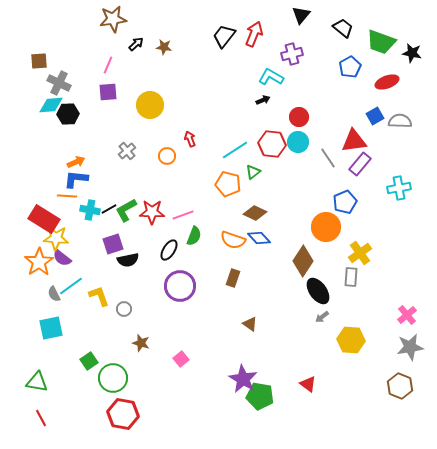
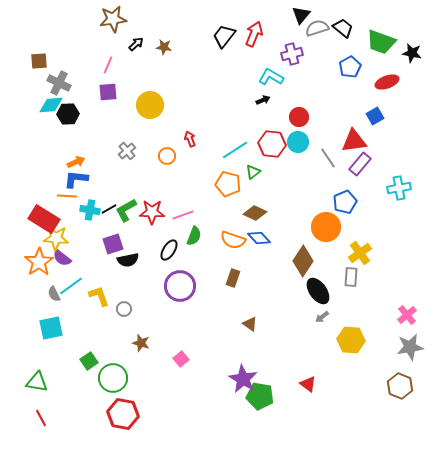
gray semicircle at (400, 121): moved 83 px left, 93 px up; rotated 20 degrees counterclockwise
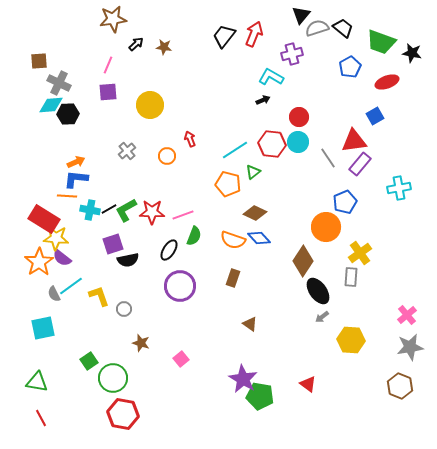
cyan square at (51, 328): moved 8 px left
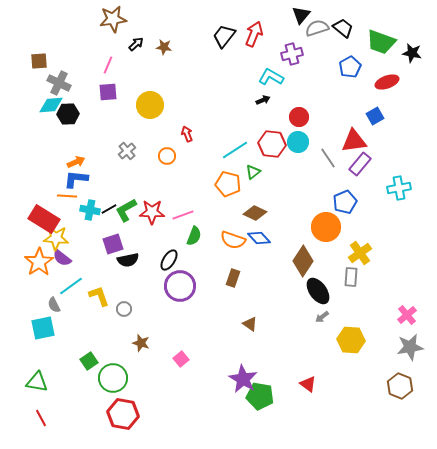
red arrow at (190, 139): moved 3 px left, 5 px up
black ellipse at (169, 250): moved 10 px down
gray semicircle at (54, 294): moved 11 px down
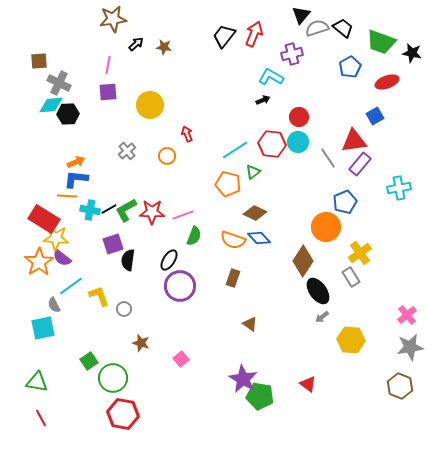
pink line at (108, 65): rotated 12 degrees counterclockwise
black semicircle at (128, 260): rotated 110 degrees clockwise
gray rectangle at (351, 277): rotated 36 degrees counterclockwise
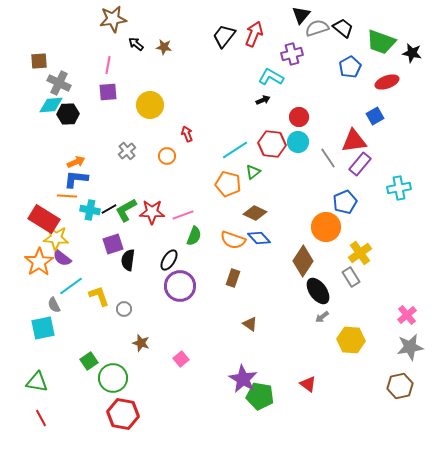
black arrow at (136, 44): rotated 98 degrees counterclockwise
brown hexagon at (400, 386): rotated 25 degrees clockwise
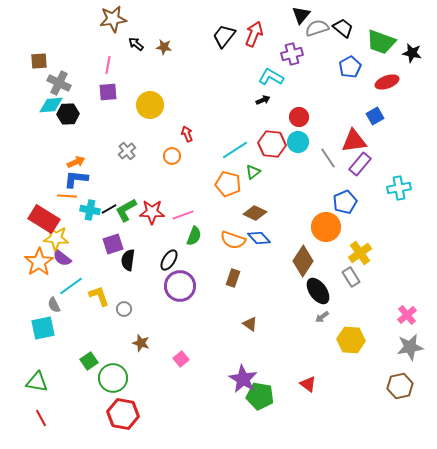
orange circle at (167, 156): moved 5 px right
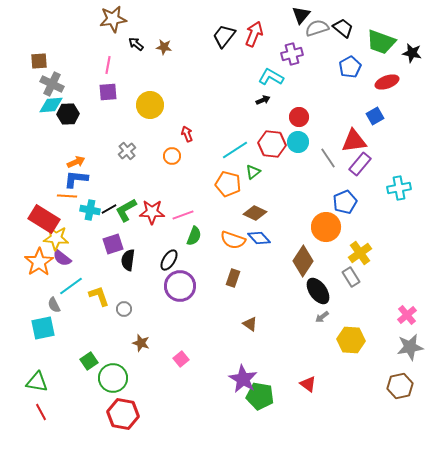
gray cross at (59, 83): moved 7 px left, 1 px down
red line at (41, 418): moved 6 px up
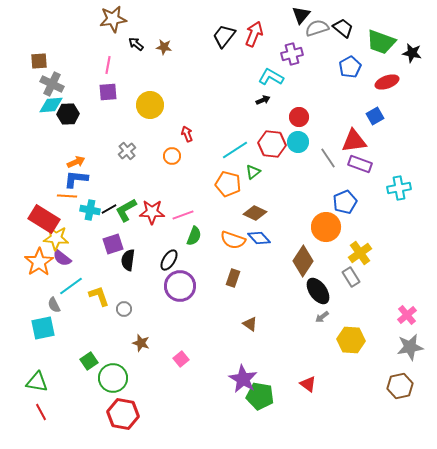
purple rectangle at (360, 164): rotated 70 degrees clockwise
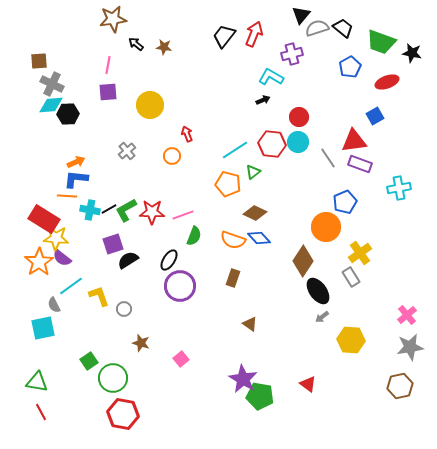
black semicircle at (128, 260): rotated 50 degrees clockwise
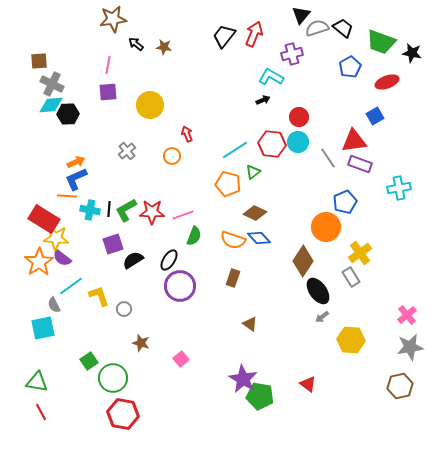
blue L-shape at (76, 179): rotated 30 degrees counterclockwise
black line at (109, 209): rotated 56 degrees counterclockwise
black semicircle at (128, 260): moved 5 px right
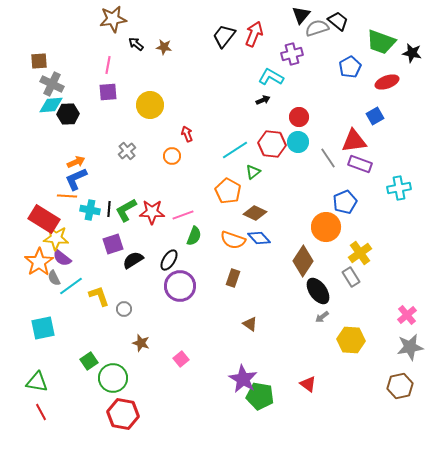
black trapezoid at (343, 28): moved 5 px left, 7 px up
orange pentagon at (228, 184): moved 7 px down; rotated 15 degrees clockwise
gray semicircle at (54, 305): moved 27 px up
